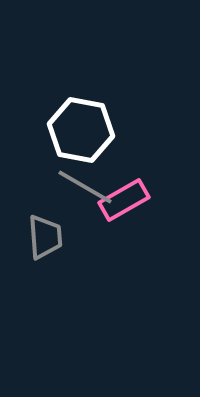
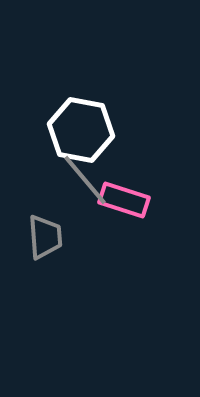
gray line: moved 7 px up; rotated 20 degrees clockwise
pink rectangle: rotated 48 degrees clockwise
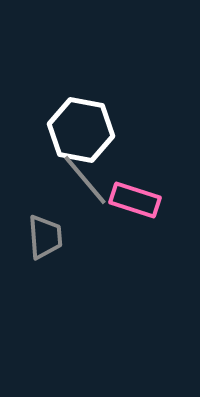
pink rectangle: moved 11 px right
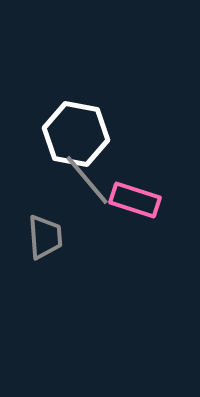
white hexagon: moved 5 px left, 4 px down
gray line: moved 2 px right
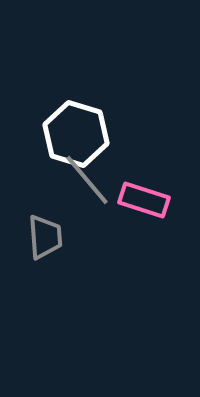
white hexagon: rotated 6 degrees clockwise
pink rectangle: moved 9 px right
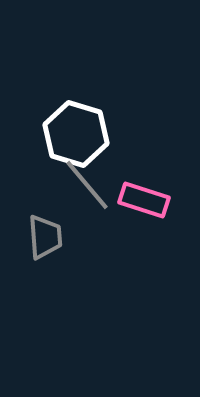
gray line: moved 5 px down
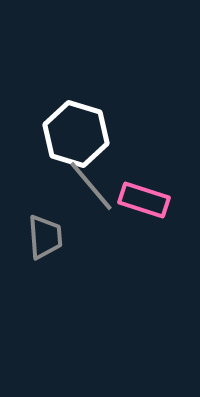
gray line: moved 4 px right, 1 px down
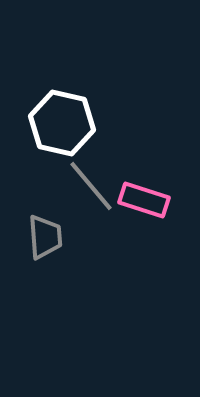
white hexagon: moved 14 px left, 11 px up; rotated 4 degrees counterclockwise
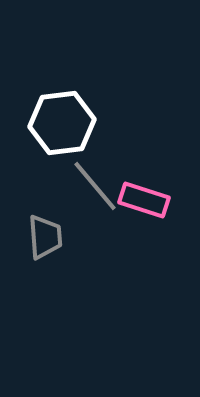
white hexagon: rotated 20 degrees counterclockwise
gray line: moved 4 px right
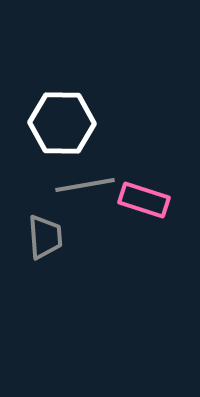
white hexagon: rotated 8 degrees clockwise
gray line: moved 10 px left, 1 px up; rotated 60 degrees counterclockwise
